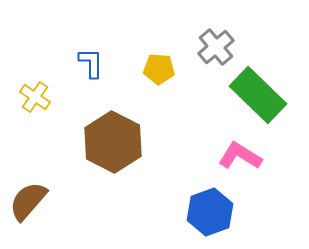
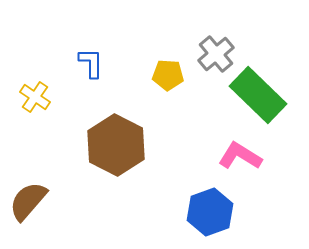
gray cross: moved 7 px down
yellow pentagon: moved 9 px right, 6 px down
brown hexagon: moved 3 px right, 3 px down
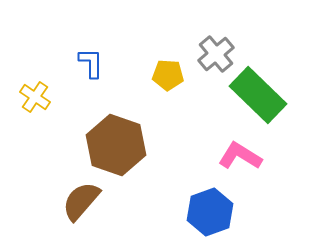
brown hexagon: rotated 8 degrees counterclockwise
brown semicircle: moved 53 px right
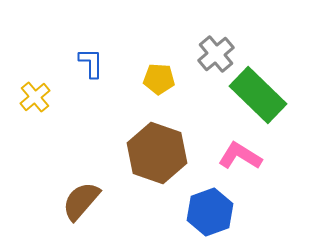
yellow pentagon: moved 9 px left, 4 px down
yellow cross: rotated 16 degrees clockwise
brown hexagon: moved 41 px right, 8 px down
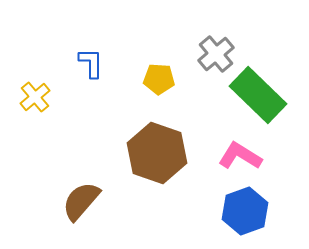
blue hexagon: moved 35 px right, 1 px up
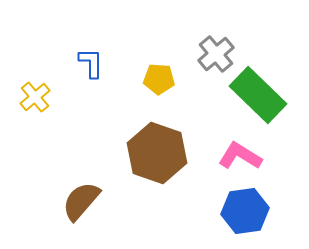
blue hexagon: rotated 12 degrees clockwise
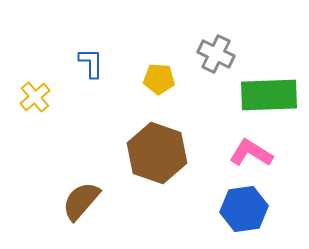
gray cross: rotated 24 degrees counterclockwise
green rectangle: moved 11 px right; rotated 46 degrees counterclockwise
pink L-shape: moved 11 px right, 3 px up
blue hexagon: moved 1 px left, 2 px up
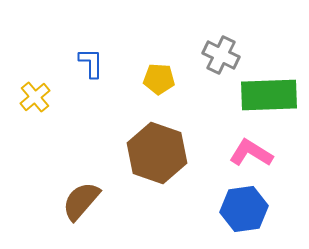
gray cross: moved 5 px right, 1 px down
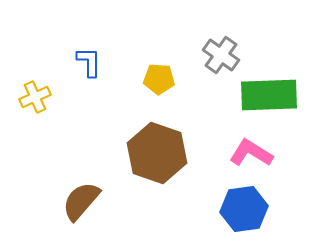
gray cross: rotated 9 degrees clockwise
blue L-shape: moved 2 px left, 1 px up
yellow cross: rotated 16 degrees clockwise
